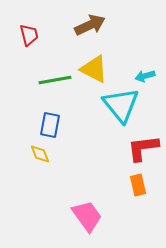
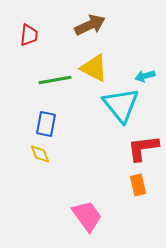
red trapezoid: rotated 20 degrees clockwise
yellow triangle: moved 1 px up
blue rectangle: moved 4 px left, 1 px up
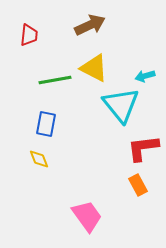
yellow diamond: moved 1 px left, 5 px down
orange rectangle: rotated 15 degrees counterclockwise
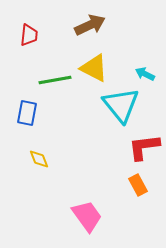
cyan arrow: moved 2 px up; rotated 42 degrees clockwise
blue rectangle: moved 19 px left, 11 px up
red L-shape: moved 1 px right, 1 px up
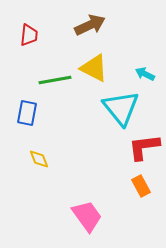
cyan triangle: moved 3 px down
orange rectangle: moved 3 px right, 1 px down
